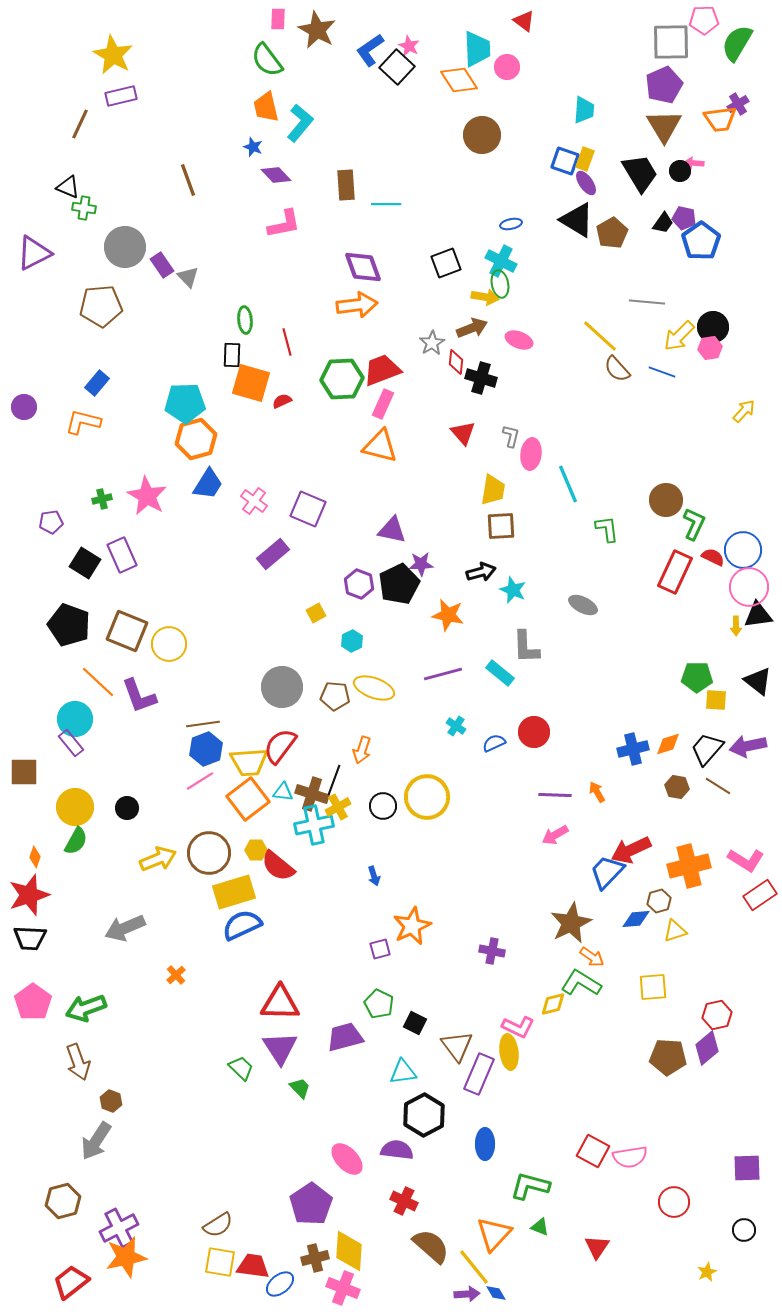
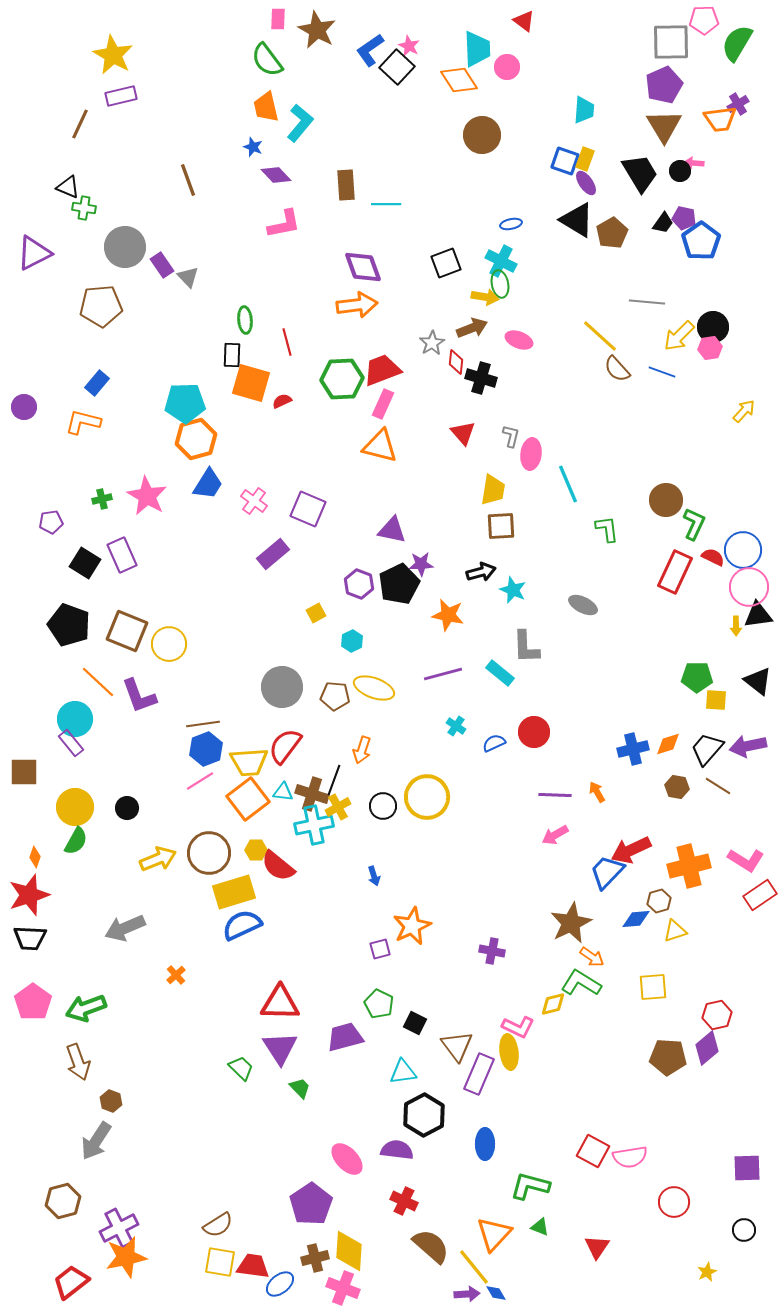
red semicircle at (280, 746): moved 5 px right
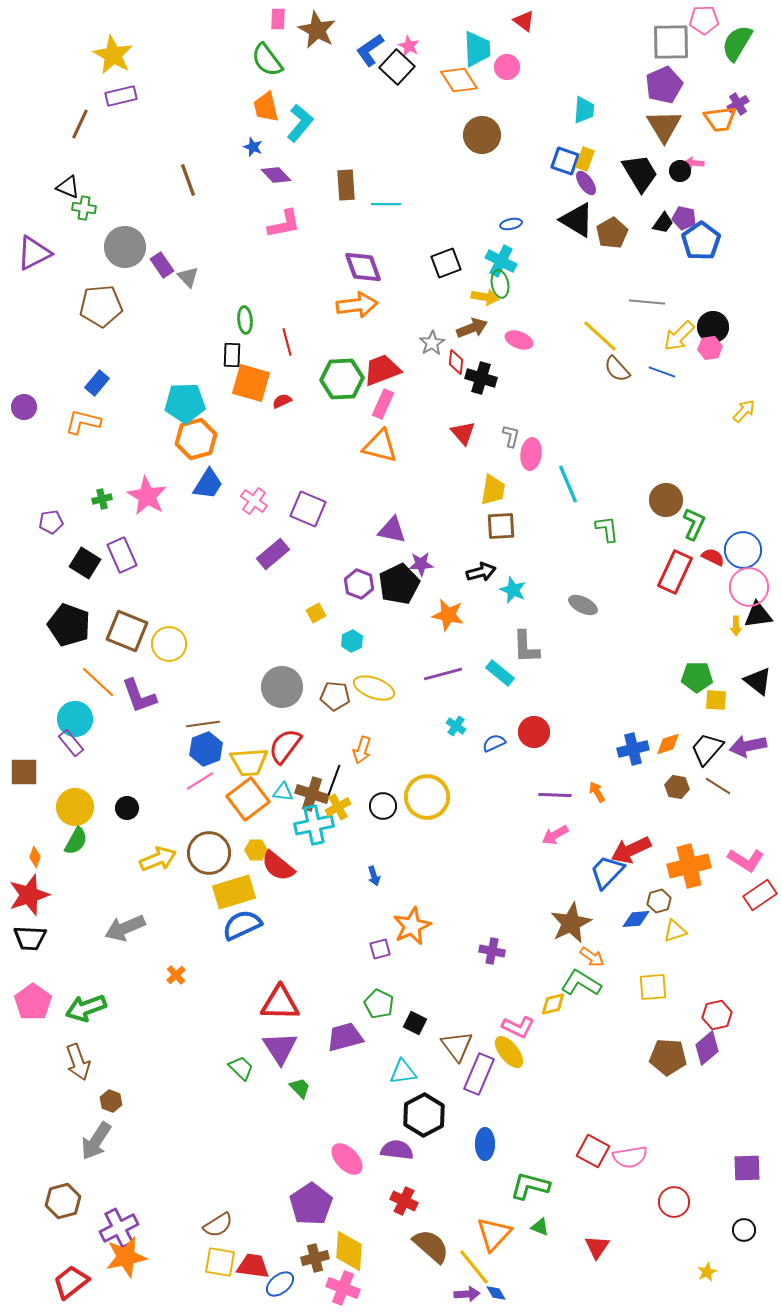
yellow ellipse at (509, 1052): rotated 32 degrees counterclockwise
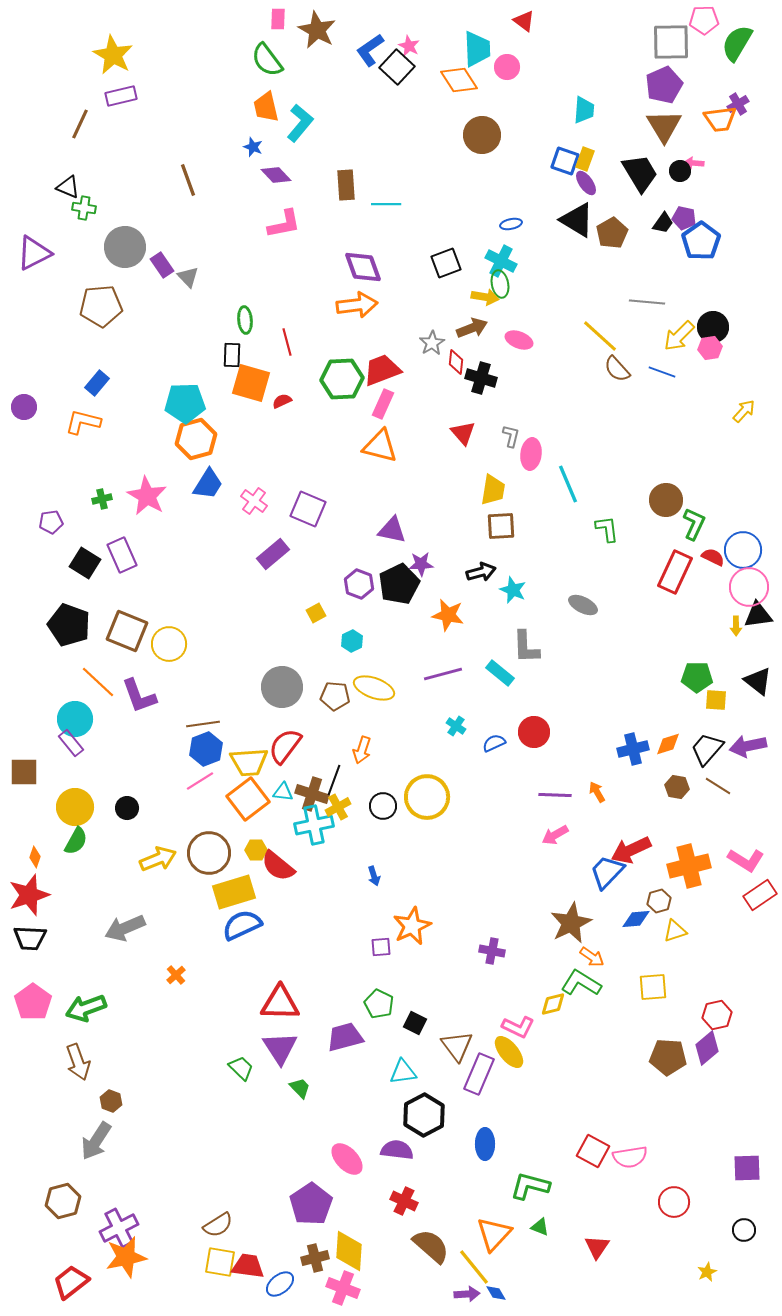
purple square at (380, 949): moved 1 px right, 2 px up; rotated 10 degrees clockwise
red trapezoid at (253, 1266): moved 5 px left
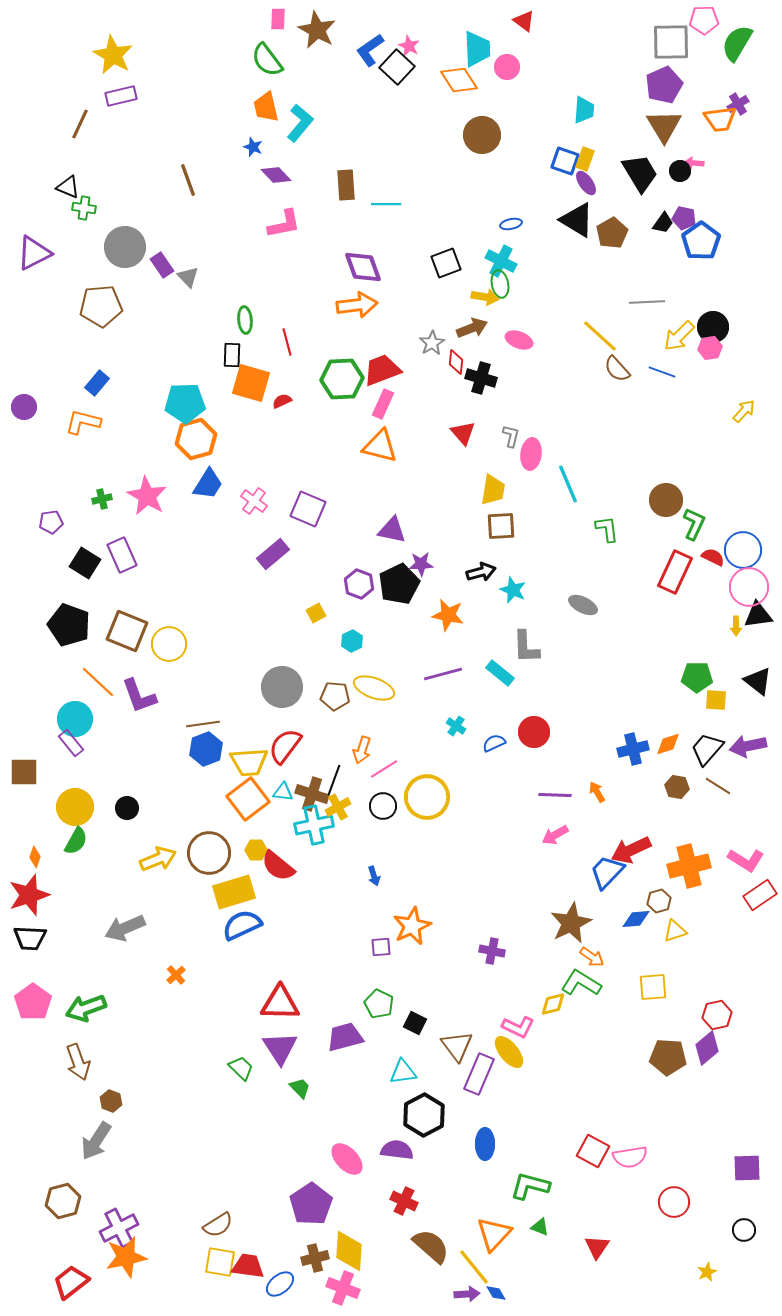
gray line at (647, 302): rotated 8 degrees counterclockwise
pink line at (200, 781): moved 184 px right, 12 px up
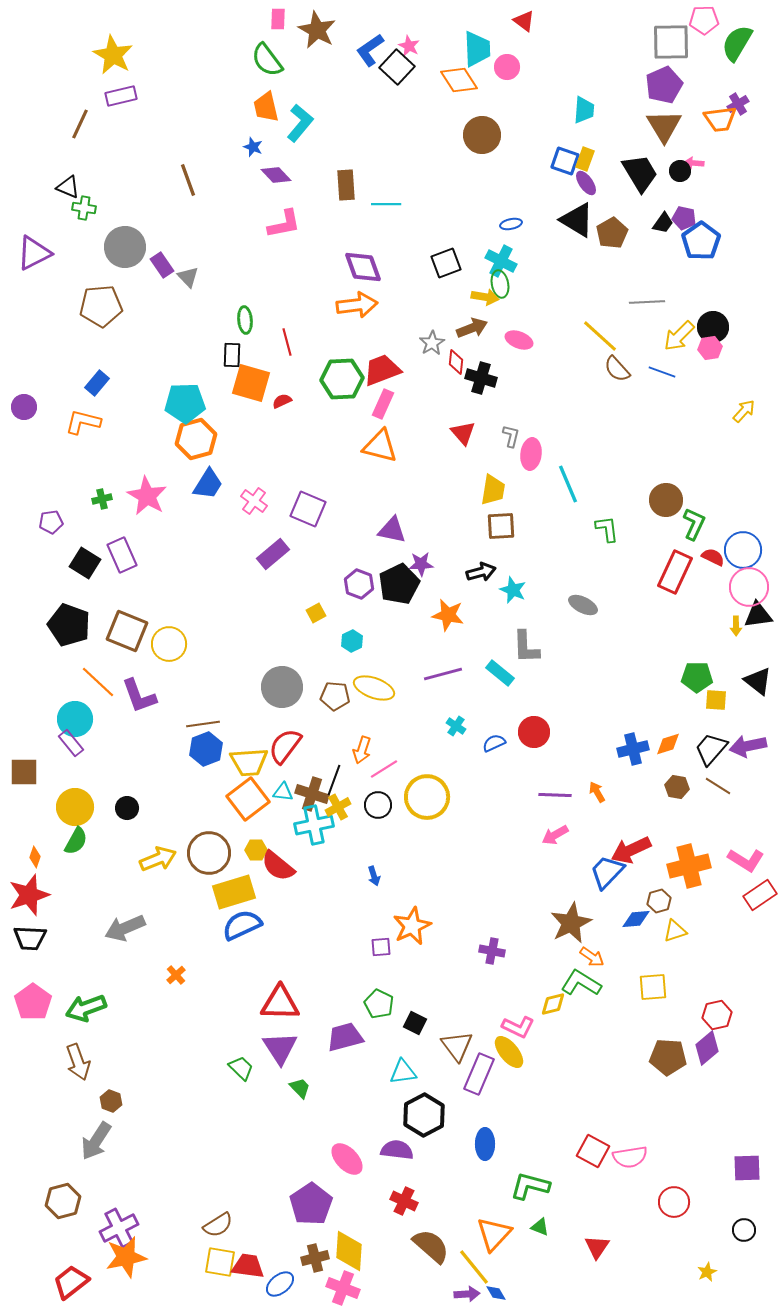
black trapezoid at (707, 749): moved 4 px right
black circle at (383, 806): moved 5 px left, 1 px up
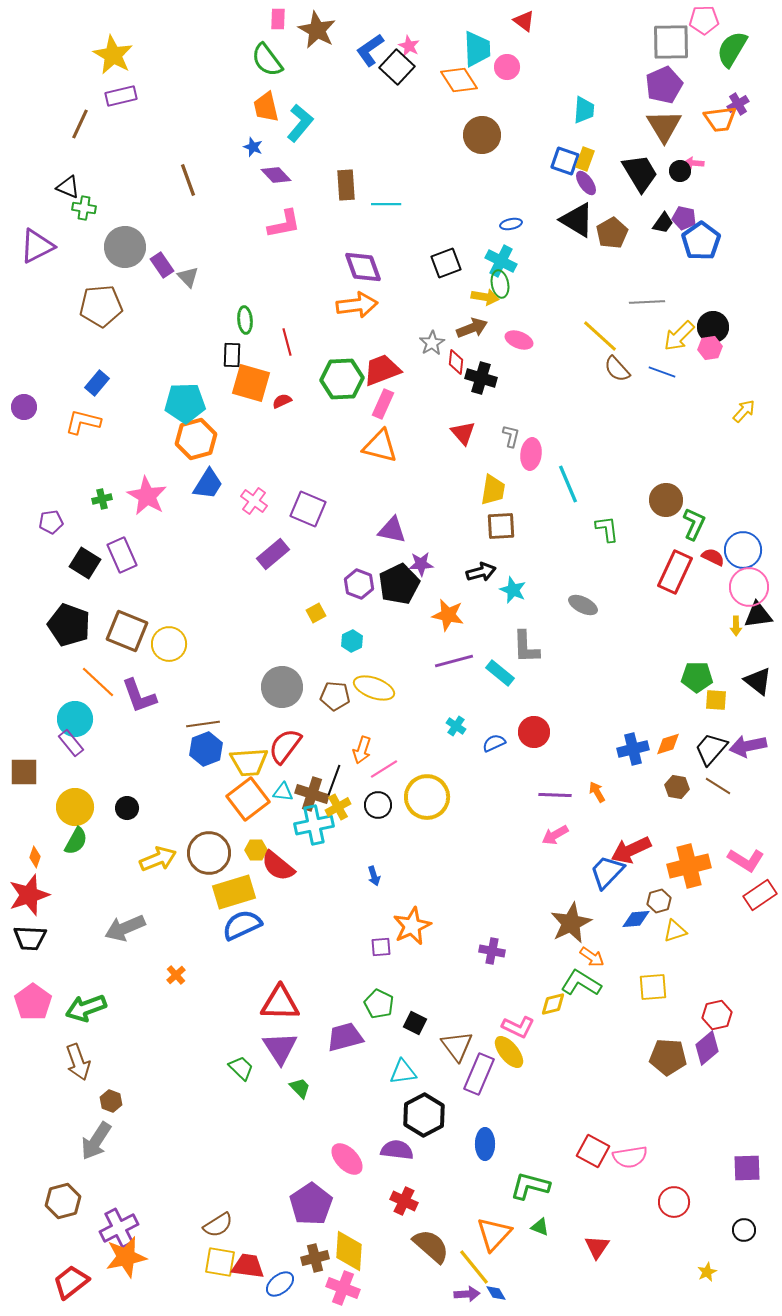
green semicircle at (737, 43): moved 5 px left, 6 px down
purple triangle at (34, 253): moved 3 px right, 7 px up
purple line at (443, 674): moved 11 px right, 13 px up
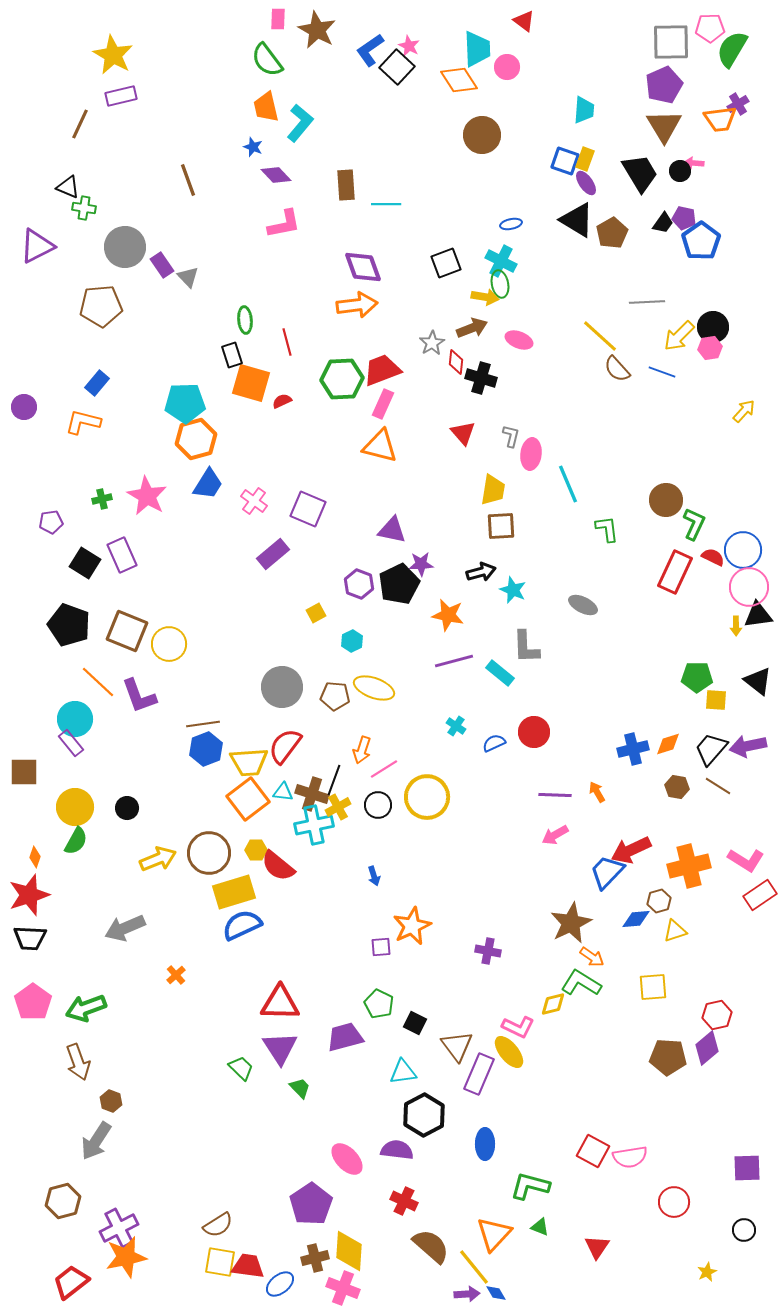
pink pentagon at (704, 20): moved 6 px right, 8 px down
black rectangle at (232, 355): rotated 20 degrees counterclockwise
purple cross at (492, 951): moved 4 px left
